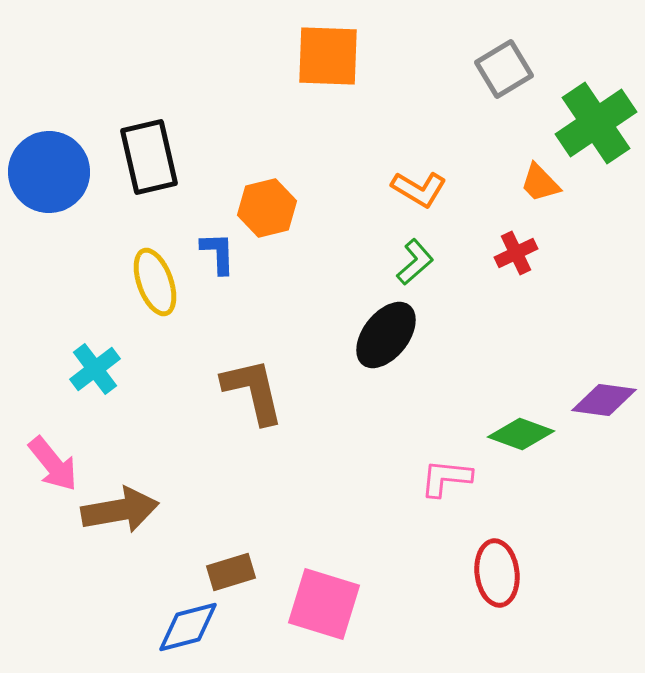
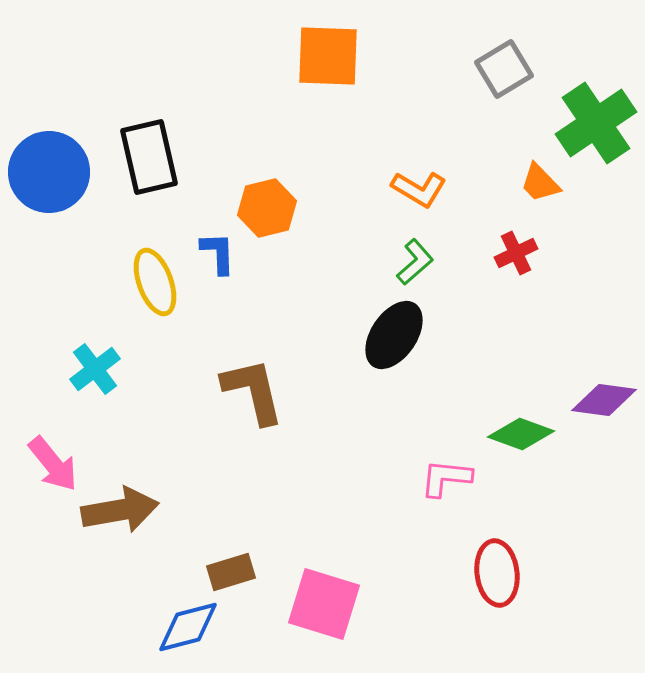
black ellipse: moved 8 px right; rotated 4 degrees counterclockwise
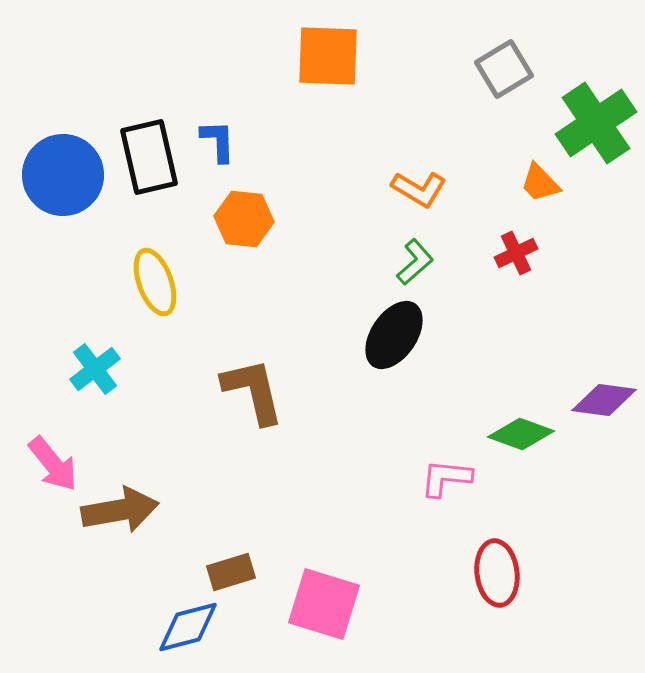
blue circle: moved 14 px right, 3 px down
orange hexagon: moved 23 px left, 11 px down; rotated 20 degrees clockwise
blue L-shape: moved 112 px up
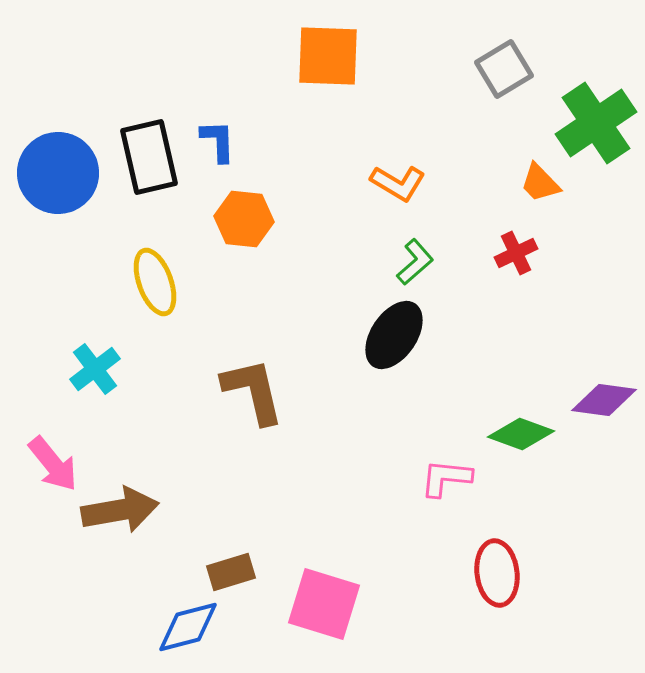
blue circle: moved 5 px left, 2 px up
orange L-shape: moved 21 px left, 6 px up
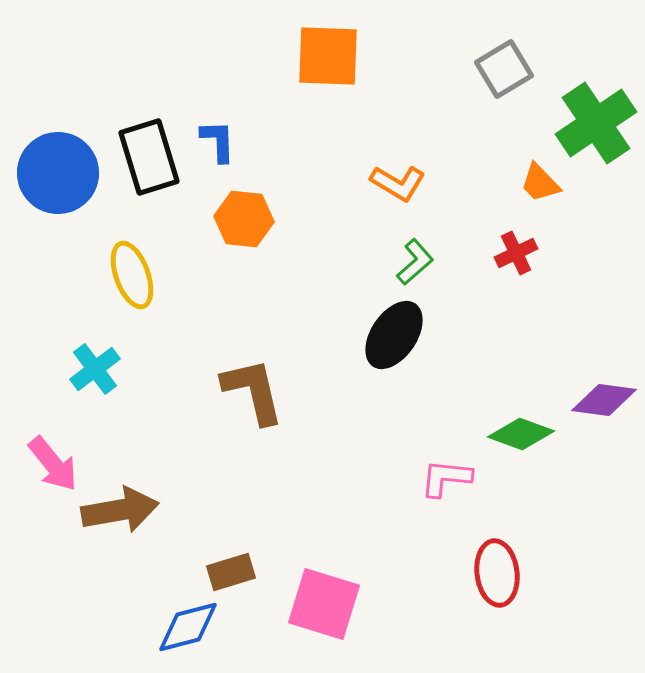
black rectangle: rotated 4 degrees counterclockwise
yellow ellipse: moved 23 px left, 7 px up
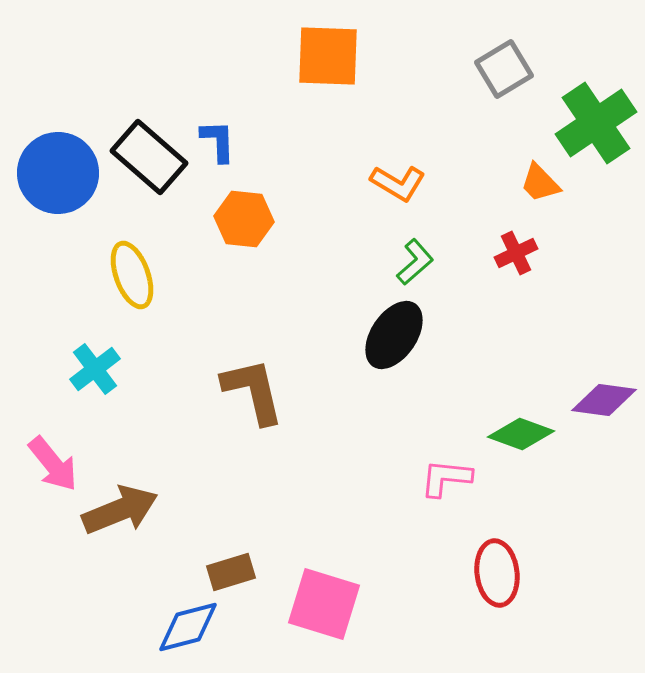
black rectangle: rotated 32 degrees counterclockwise
brown arrow: rotated 12 degrees counterclockwise
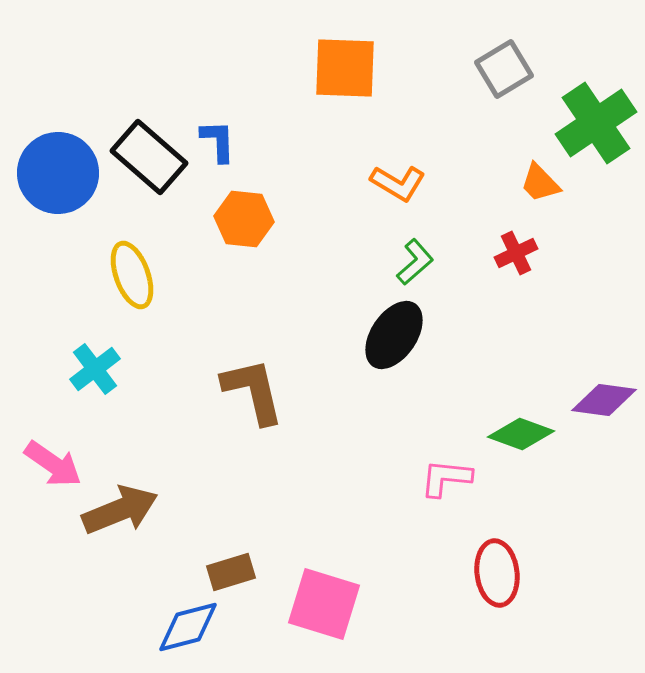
orange square: moved 17 px right, 12 px down
pink arrow: rotated 16 degrees counterclockwise
